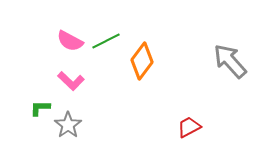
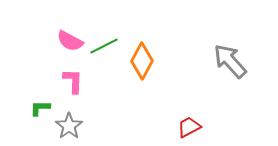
green line: moved 2 px left, 5 px down
orange diamond: rotated 9 degrees counterclockwise
pink L-shape: moved 2 px right; rotated 132 degrees counterclockwise
gray star: moved 1 px right, 1 px down
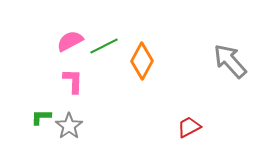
pink semicircle: rotated 124 degrees clockwise
green L-shape: moved 1 px right, 9 px down
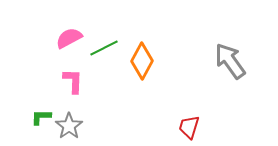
pink semicircle: moved 1 px left, 3 px up
green line: moved 2 px down
gray arrow: rotated 6 degrees clockwise
red trapezoid: rotated 45 degrees counterclockwise
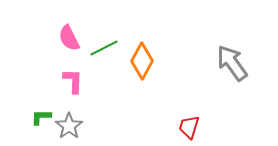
pink semicircle: rotated 88 degrees counterclockwise
gray arrow: moved 2 px right, 2 px down
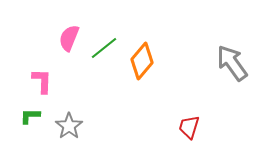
pink semicircle: rotated 48 degrees clockwise
green line: rotated 12 degrees counterclockwise
orange diamond: rotated 12 degrees clockwise
pink L-shape: moved 31 px left
green L-shape: moved 11 px left, 1 px up
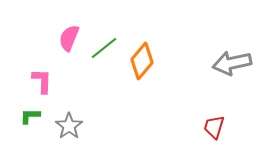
gray arrow: rotated 66 degrees counterclockwise
red trapezoid: moved 25 px right
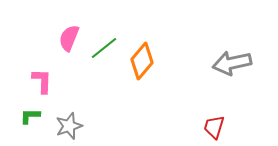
gray star: rotated 16 degrees clockwise
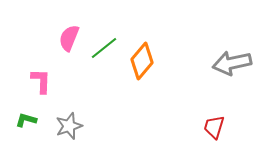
pink L-shape: moved 1 px left
green L-shape: moved 4 px left, 4 px down; rotated 15 degrees clockwise
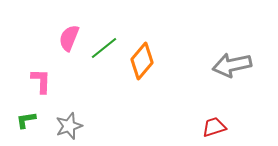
gray arrow: moved 2 px down
green L-shape: rotated 25 degrees counterclockwise
red trapezoid: rotated 55 degrees clockwise
